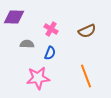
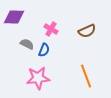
gray semicircle: rotated 24 degrees clockwise
blue semicircle: moved 6 px left, 3 px up
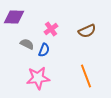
pink cross: rotated 24 degrees clockwise
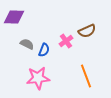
pink cross: moved 15 px right, 12 px down
